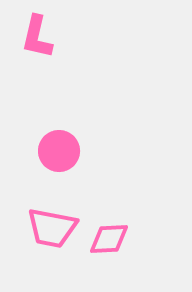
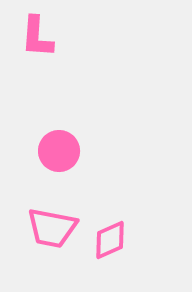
pink L-shape: rotated 9 degrees counterclockwise
pink diamond: moved 1 px right, 1 px down; rotated 21 degrees counterclockwise
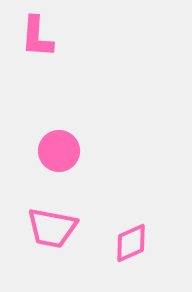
pink diamond: moved 21 px right, 3 px down
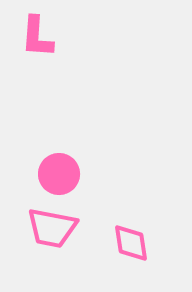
pink circle: moved 23 px down
pink diamond: rotated 75 degrees counterclockwise
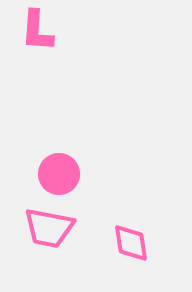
pink L-shape: moved 6 px up
pink trapezoid: moved 3 px left
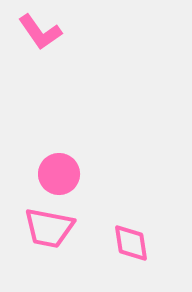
pink L-shape: moved 3 px right, 1 px down; rotated 39 degrees counterclockwise
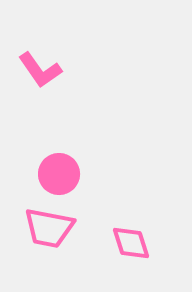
pink L-shape: moved 38 px down
pink diamond: rotated 9 degrees counterclockwise
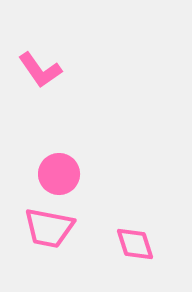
pink diamond: moved 4 px right, 1 px down
